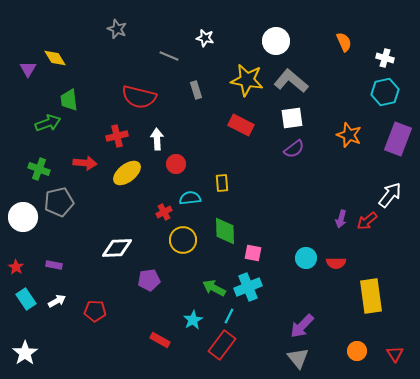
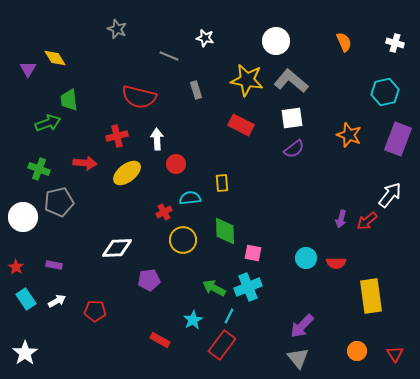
white cross at (385, 58): moved 10 px right, 15 px up
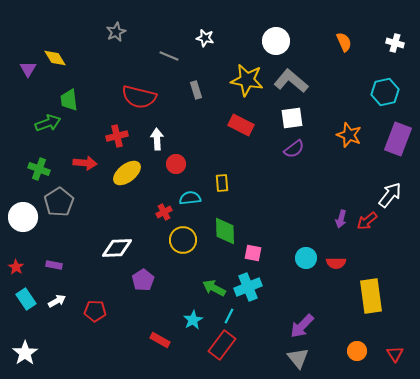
gray star at (117, 29): moved 1 px left, 3 px down; rotated 24 degrees clockwise
gray pentagon at (59, 202): rotated 20 degrees counterclockwise
purple pentagon at (149, 280): moved 6 px left; rotated 25 degrees counterclockwise
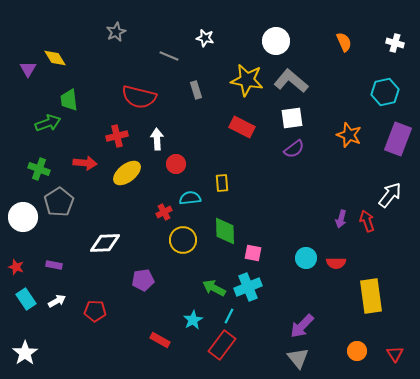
red rectangle at (241, 125): moved 1 px right, 2 px down
red arrow at (367, 221): rotated 110 degrees clockwise
white diamond at (117, 248): moved 12 px left, 5 px up
red star at (16, 267): rotated 14 degrees counterclockwise
purple pentagon at (143, 280): rotated 25 degrees clockwise
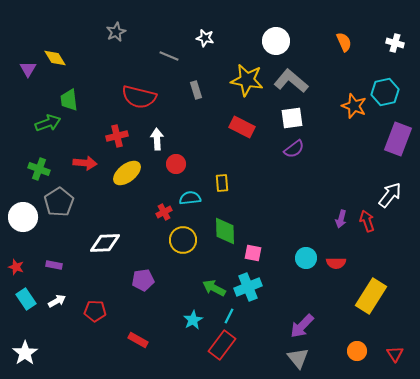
orange star at (349, 135): moved 5 px right, 29 px up
yellow rectangle at (371, 296): rotated 40 degrees clockwise
red rectangle at (160, 340): moved 22 px left
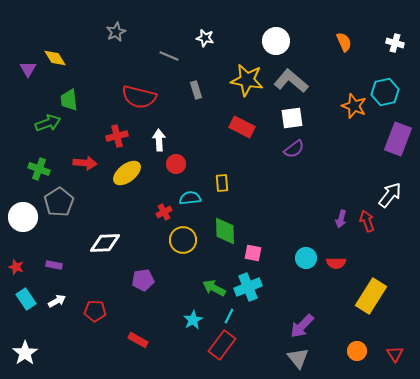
white arrow at (157, 139): moved 2 px right, 1 px down
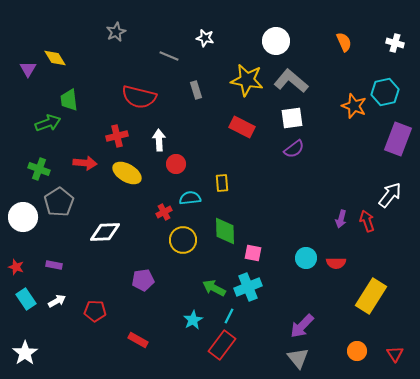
yellow ellipse at (127, 173): rotated 68 degrees clockwise
white diamond at (105, 243): moved 11 px up
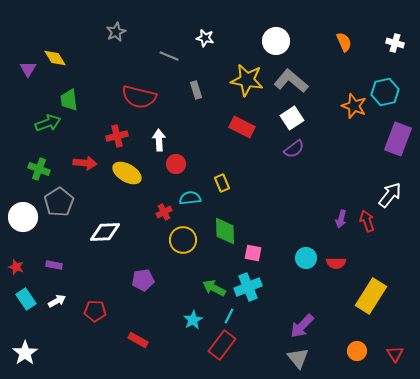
white square at (292, 118): rotated 25 degrees counterclockwise
yellow rectangle at (222, 183): rotated 18 degrees counterclockwise
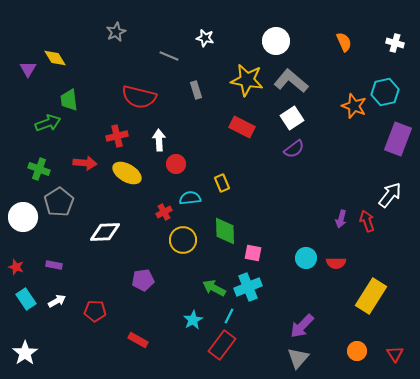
gray triangle at (298, 358): rotated 20 degrees clockwise
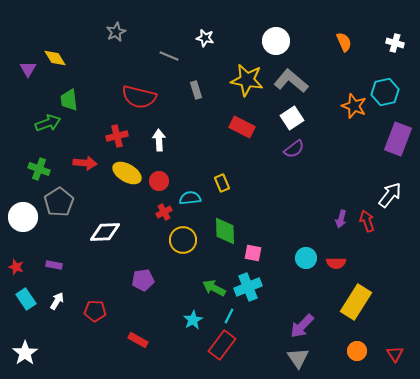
red circle at (176, 164): moved 17 px left, 17 px down
yellow rectangle at (371, 296): moved 15 px left, 6 px down
white arrow at (57, 301): rotated 30 degrees counterclockwise
gray triangle at (298, 358): rotated 15 degrees counterclockwise
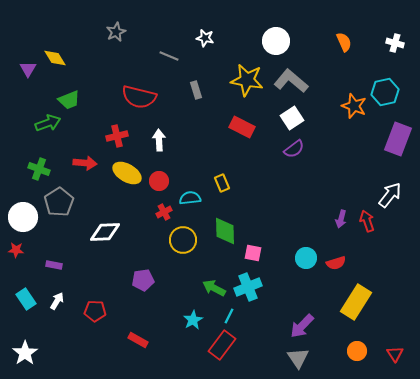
green trapezoid at (69, 100): rotated 105 degrees counterclockwise
red semicircle at (336, 263): rotated 18 degrees counterclockwise
red star at (16, 267): moved 17 px up; rotated 14 degrees counterclockwise
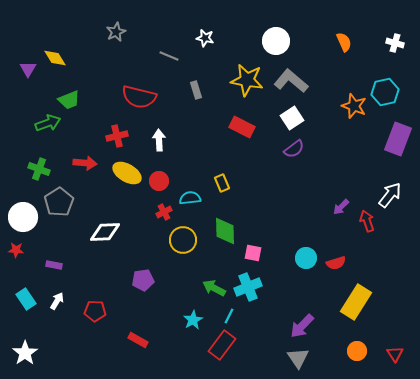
purple arrow at (341, 219): moved 12 px up; rotated 30 degrees clockwise
